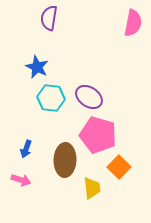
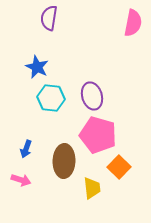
purple ellipse: moved 3 px right, 1 px up; rotated 40 degrees clockwise
brown ellipse: moved 1 px left, 1 px down
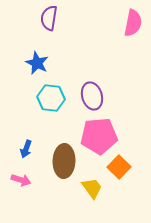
blue star: moved 4 px up
pink pentagon: moved 1 px right, 1 px down; rotated 21 degrees counterclockwise
yellow trapezoid: rotated 30 degrees counterclockwise
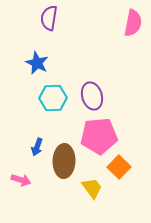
cyan hexagon: moved 2 px right; rotated 8 degrees counterclockwise
blue arrow: moved 11 px right, 2 px up
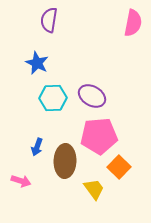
purple semicircle: moved 2 px down
purple ellipse: rotated 44 degrees counterclockwise
brown ellipse: moved 1 px right
pink arrow: moved 1 px down
yellow trapezoid: moved 2 px right, 1 px down
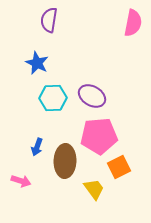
orange square: rotated 20 degrees clockwise
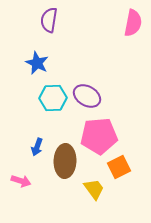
purple ellipse: moved 5 px left
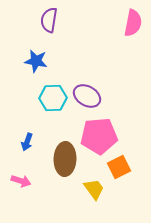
blue star: moved 1 px left, 2 px up; rotated 15 degrees counterclockwise
blue arrow: moved 10 px left, 5 px up
brown ellipse: moved 2 px up
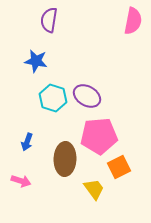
pink semicircle: moved 2 px up
cyan hexagon: rotated 20 degrees clockwise
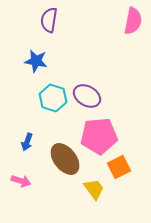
brown ellipse: rotated 40 degrees counterclockwise
